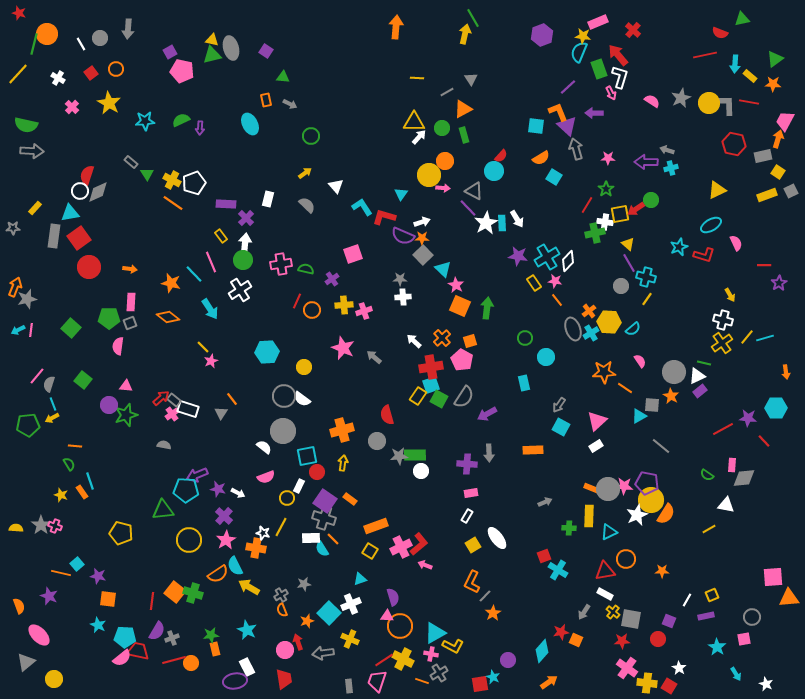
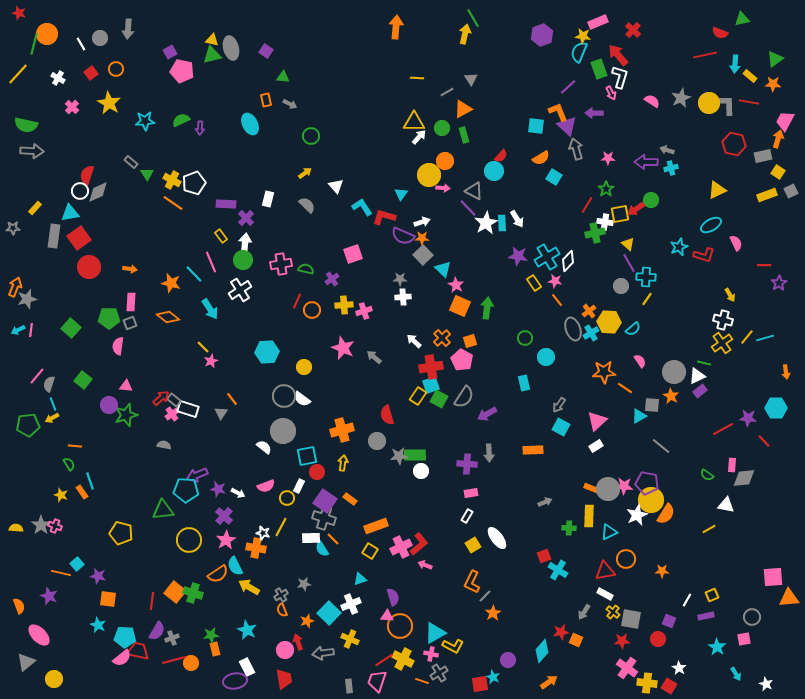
cyan cross at (646, 277): rotated 12 degrees counterclockwise
pink semicircle at (266, 477): moved 9 px down
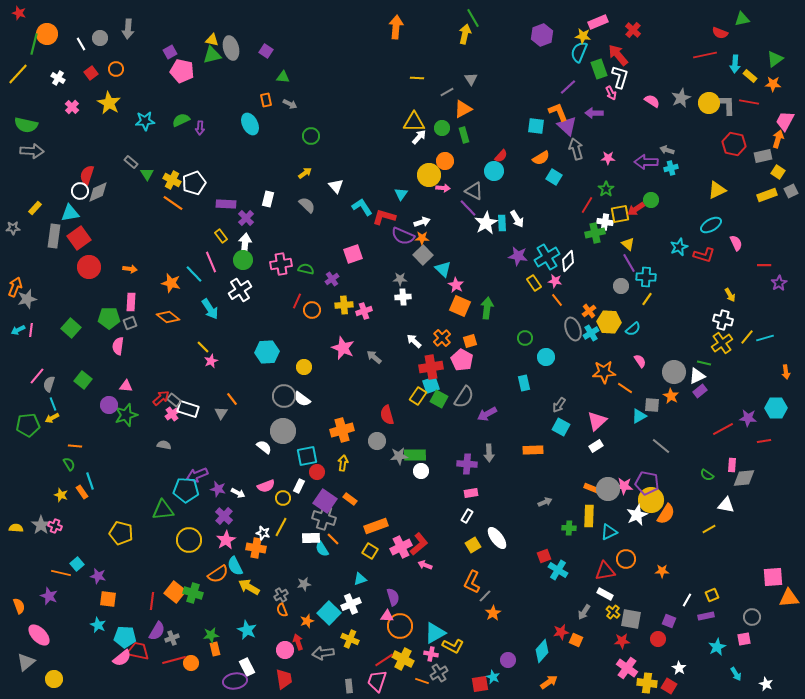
red line at (764, 441): rotated 56 degrees counterclockwise
yellow circle at (287, 498): moved 4 px left
cyan star at (717, 647): rotated 12 degrees clockwise
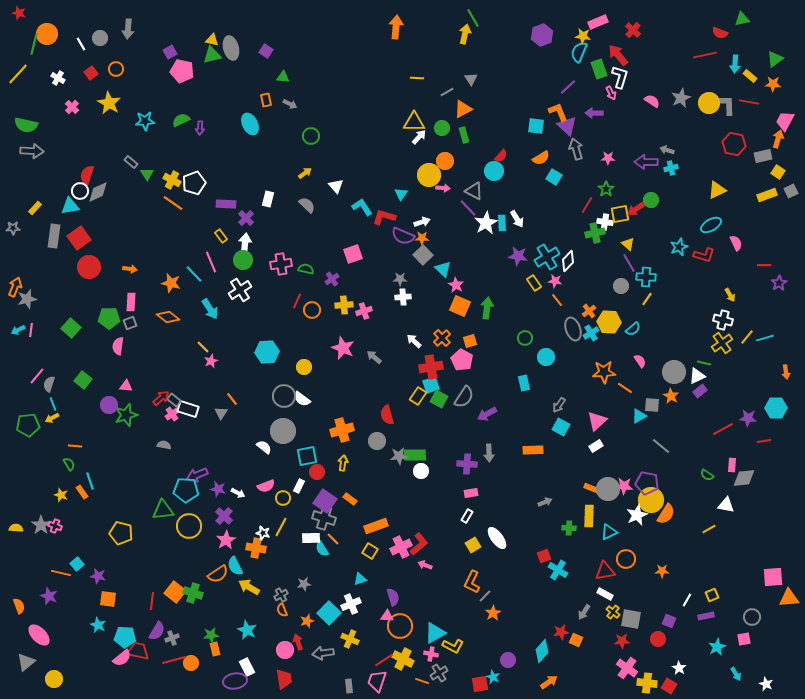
cyan triangle at (70, 213): moved 7 px up
yellow circle at (189, 540): moved 14 px up
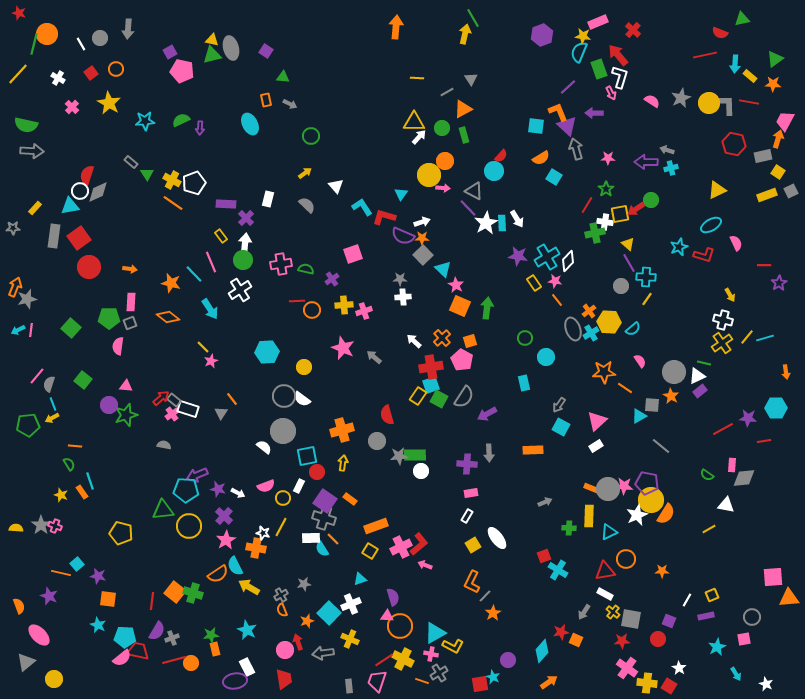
red line at (297, 301): rotated 63 degrees clockwise
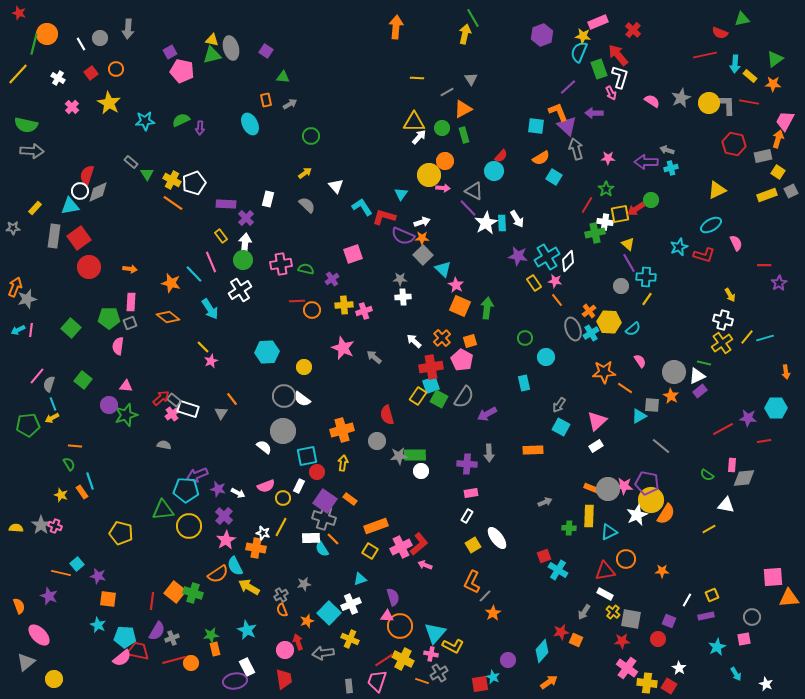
gray arrow at (290, 104): rotated 56 degrees counterclockwise
cyan triangle at (435, 633): rotated 20 degrees counterclockwise
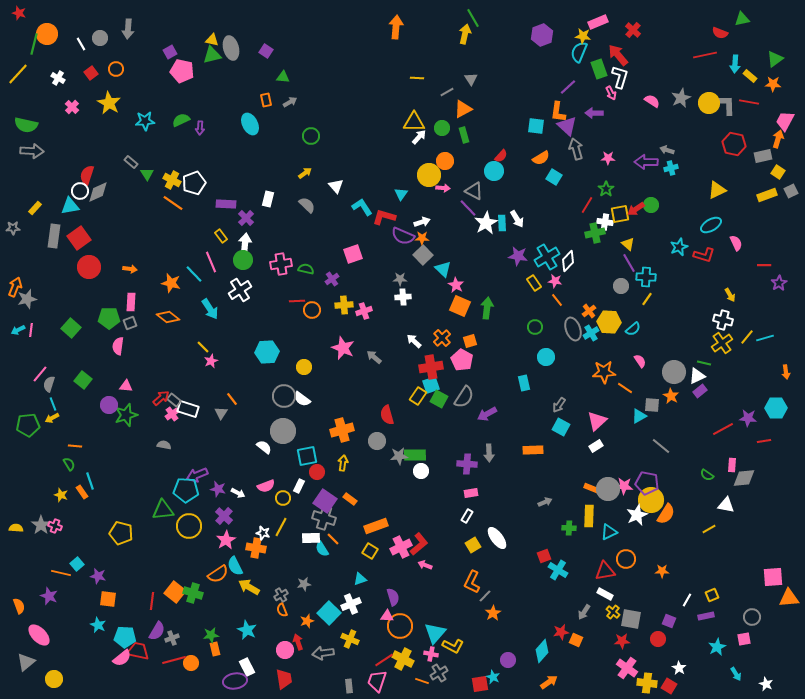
gray arrow at (290, 104): moved 2 px up
orange L-shape at (558, 112): rotated 150 degrees counterclockwise
green circle at (651, 200): moved 5 px down
green circle at (525, 338): moved 10 px right, 11 px up
pink line at (37, 376): moved 3 px right, 2 px up
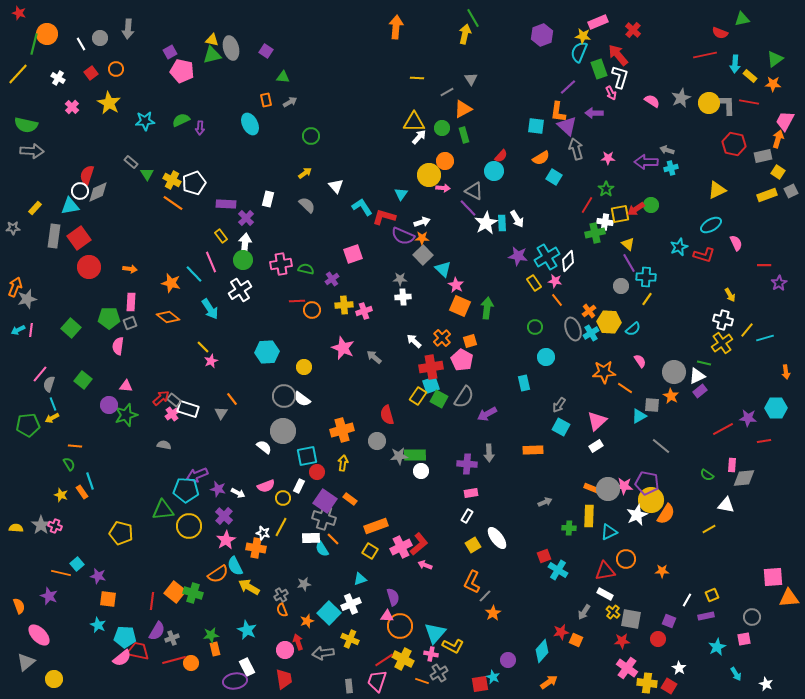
yellow line at (747, 337): moved 7 px up
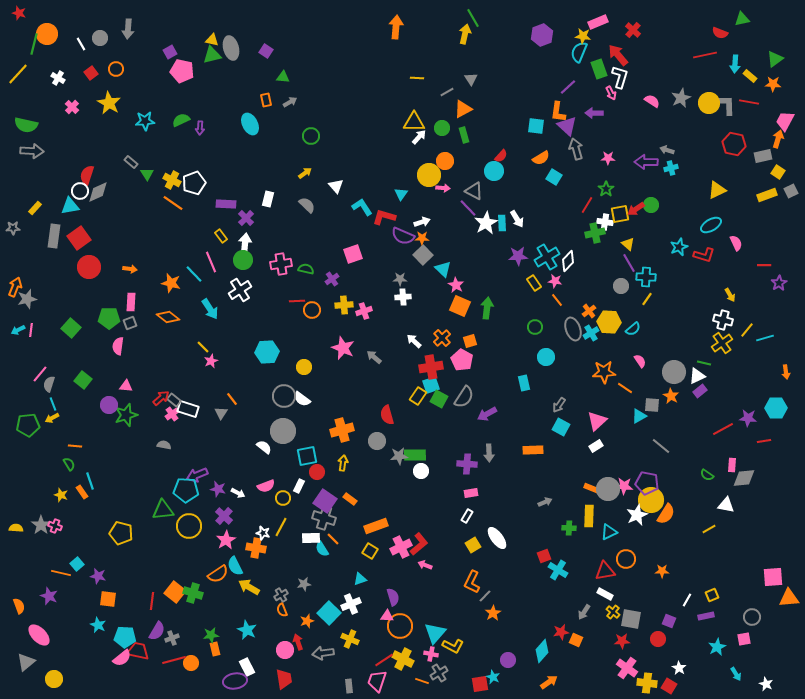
purple star at (518, 256): rotated 12 degrees counterclockwise
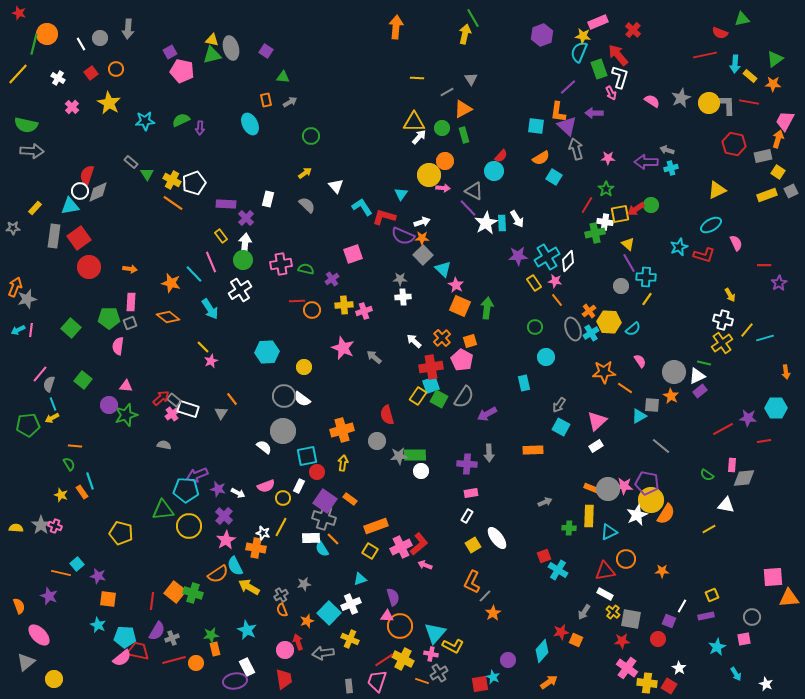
white line at (687, 600): moved 5 px left, 6 px down
orange circle at (191, 663): moved 5 px right
